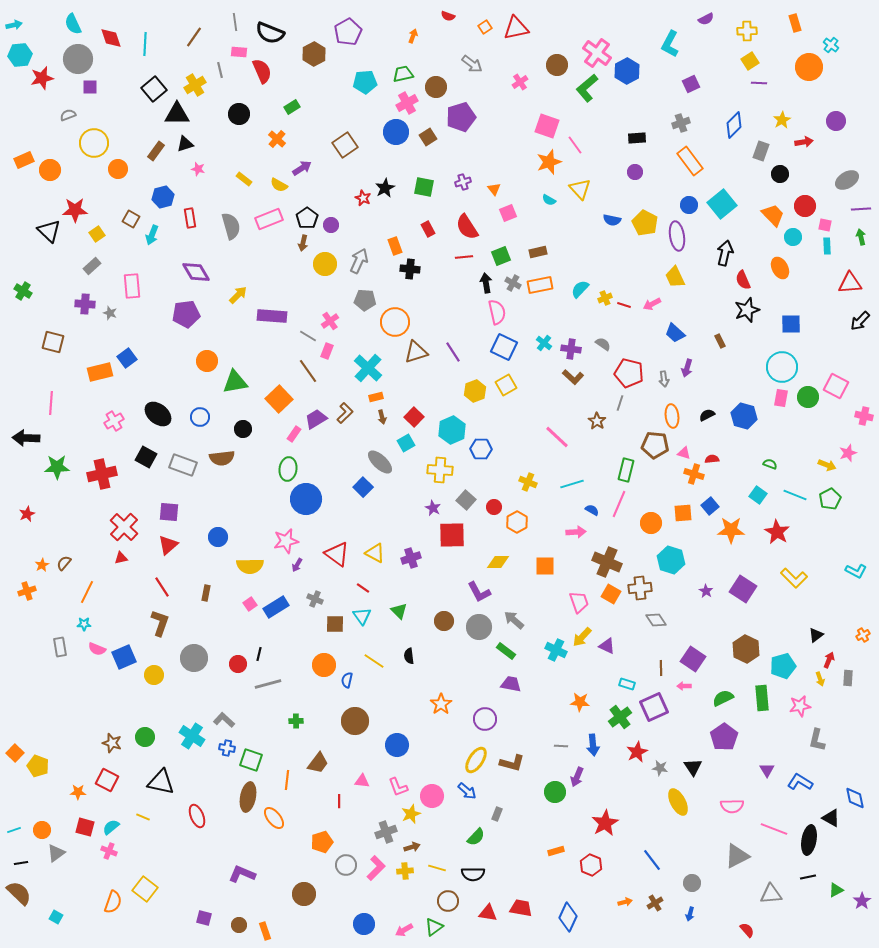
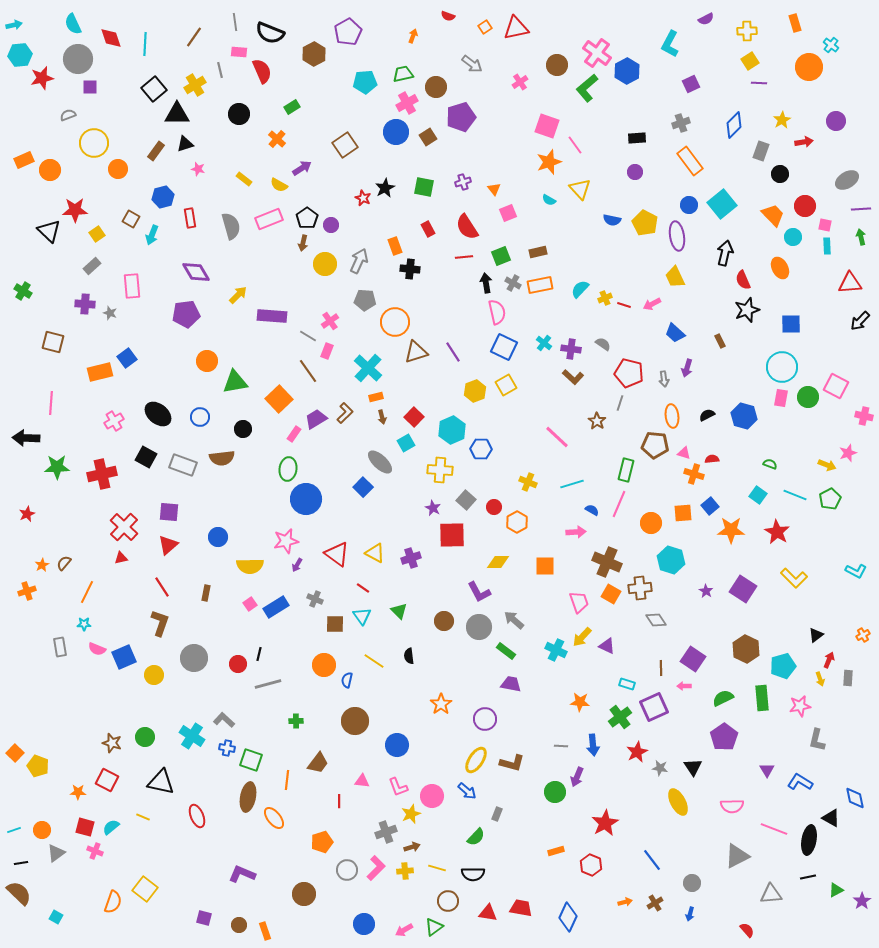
pink cross at (109, 851): moved 14 px left
gray circle at (346, 865): moved 1 px right, 5 px down
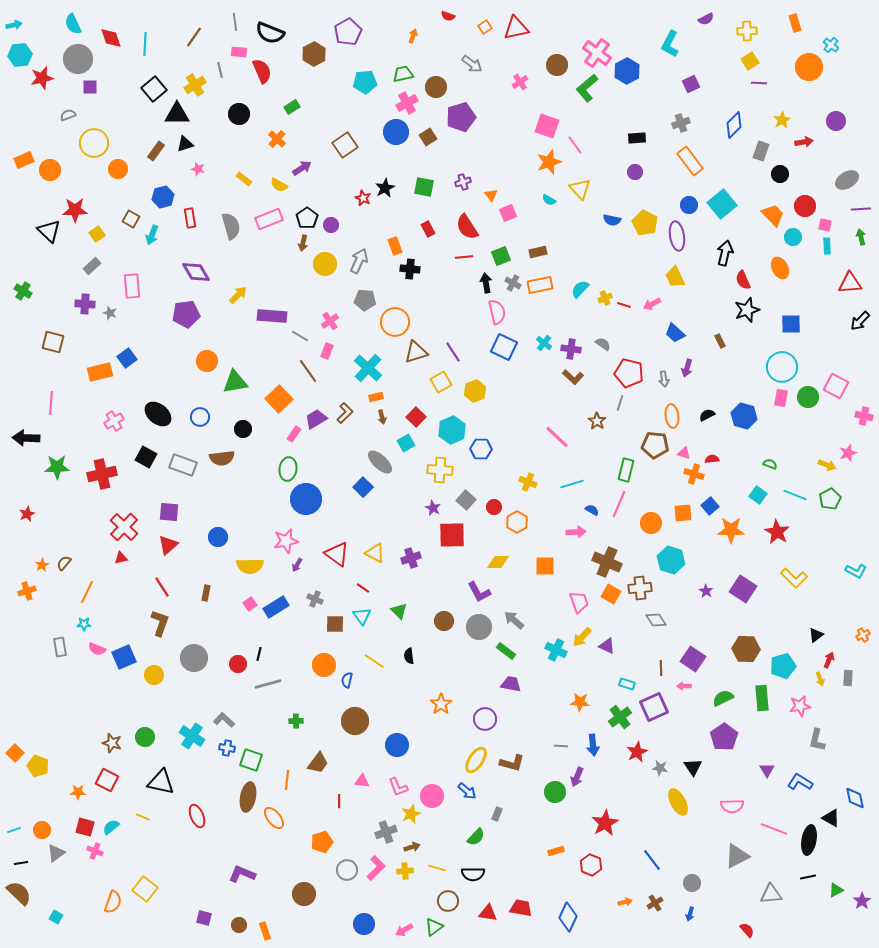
orange triangle at (494, 189): moved 3 px left, 6 px down
gray line at (308, 336): moved 8 px left
yellow square at (506, 385): moved 65 px left, 3 px up
red square at (414, 417): moved 2 px right
brown hexagon at (746, 649): rotated 24 degrees counterclockwise
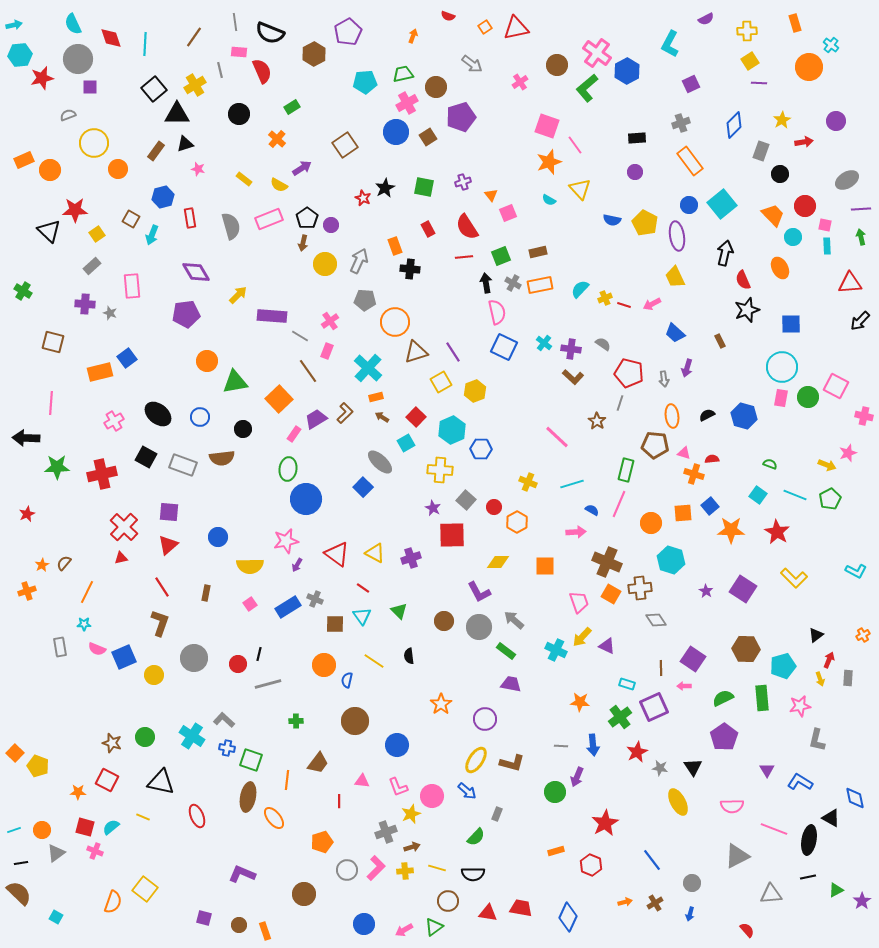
brown arrow at (382, 417): rotated 136 degrees clockwise
blue rectangle at (276, 607): moved 12 px right
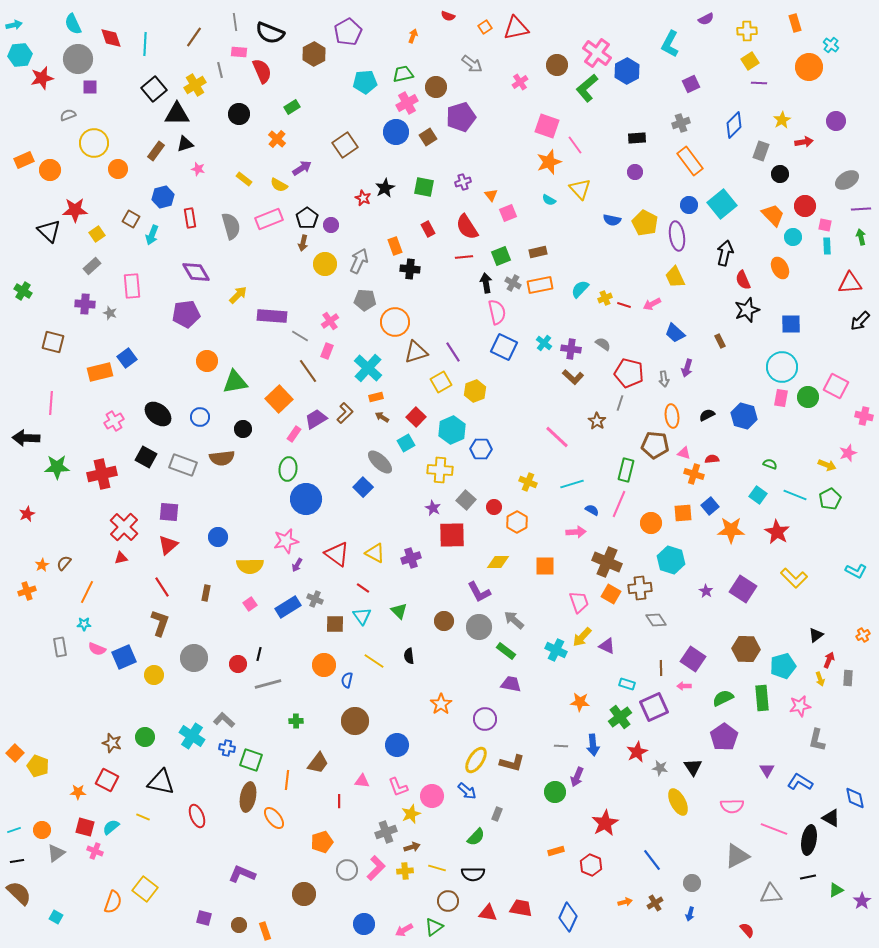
black line at (21, 863): moved 4 px left, 2 px up
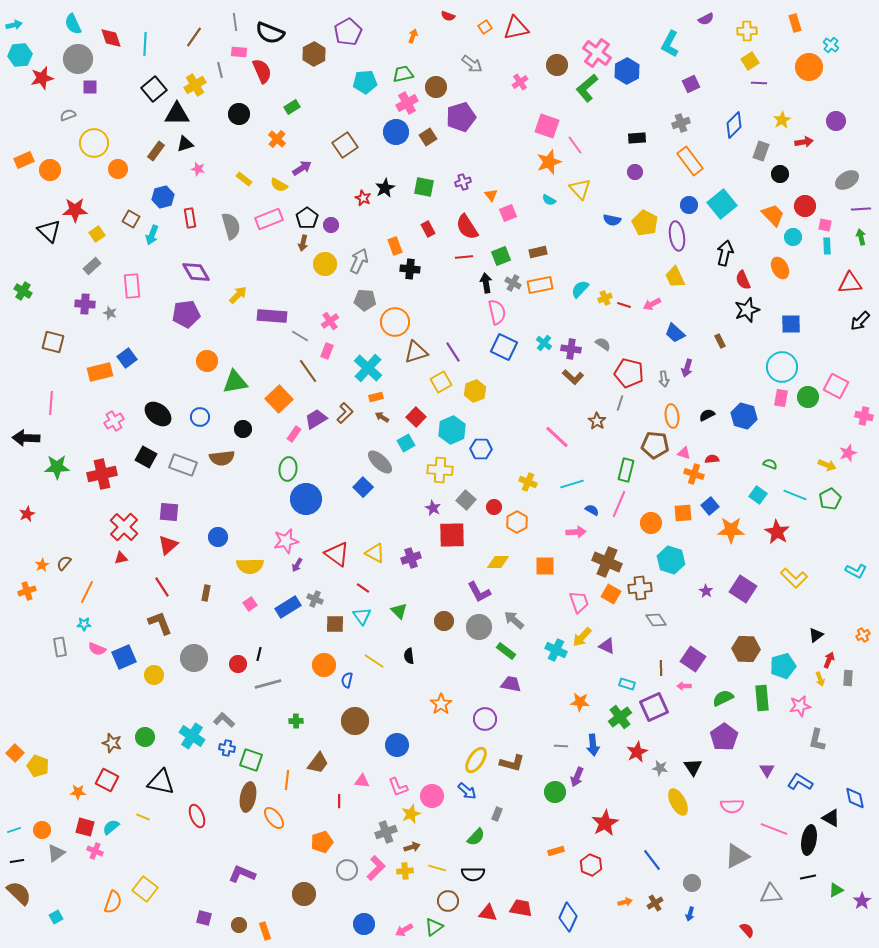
brown L-shape at (160, 623): rotated 40 degrees counterclockwise
cyan square at (56, 917): rotated 32 degrees clockwise
